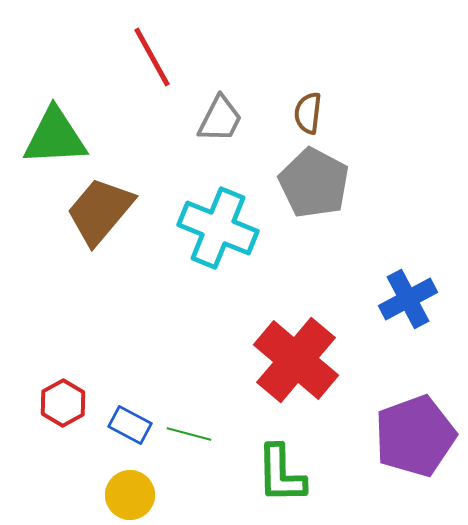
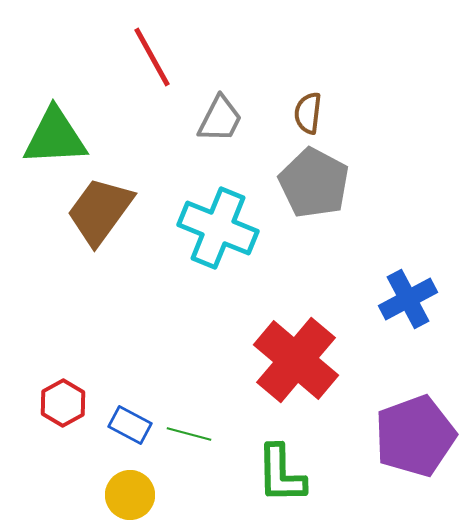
brown trapezoid: rotated 4 degrees counterclockwise
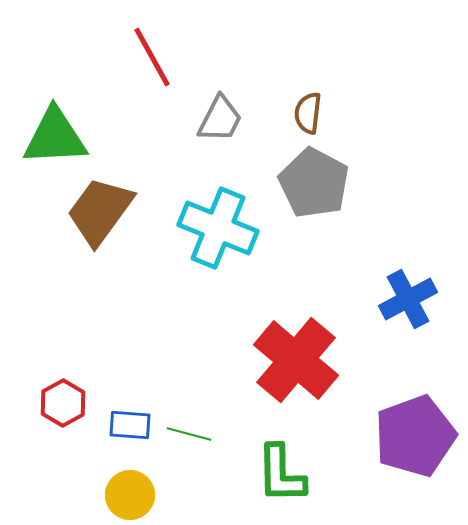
blue rectangle: rotated 24 degrees counterclockwise
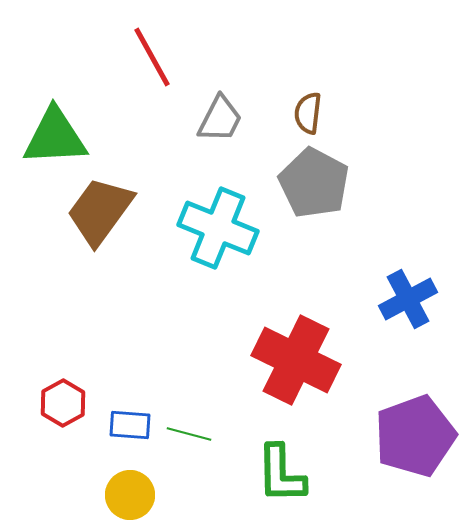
red cross: rotated 14 degrees counterclockwise
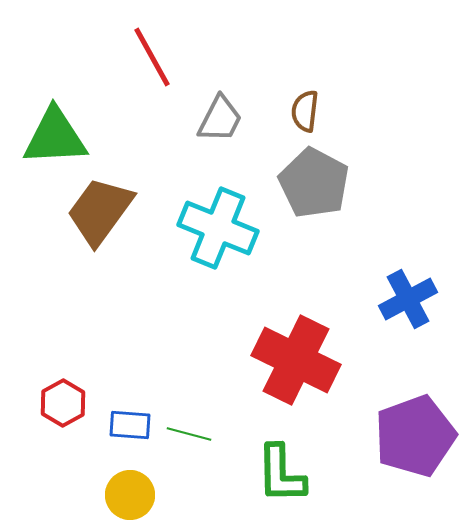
brown semicircle: moved 3 px left, 2 px up
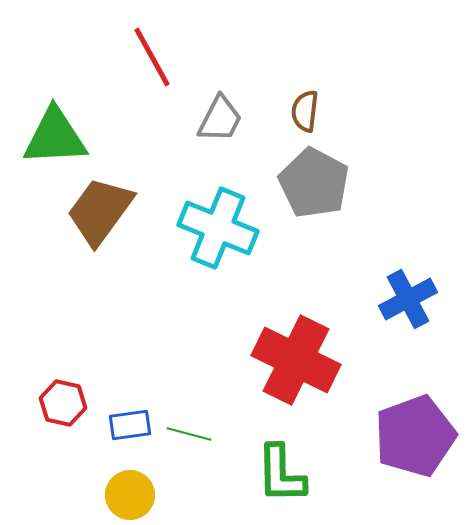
red hexagon: rotated 18 degrees counterclockwise
blue rectangle: rotated 12 degrees counterclockwise
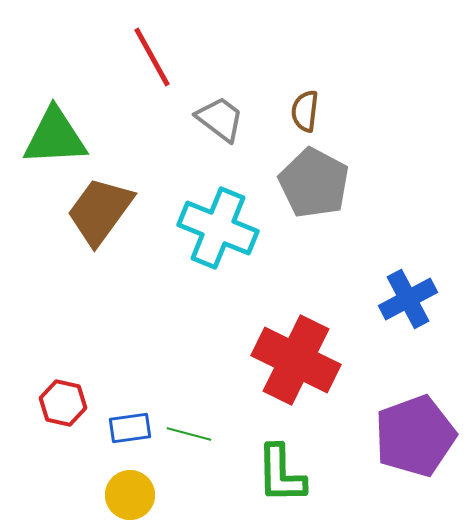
gray trapezoid: rotated 80 degrees counterclockwise
blue rectangle: moved 3 px down
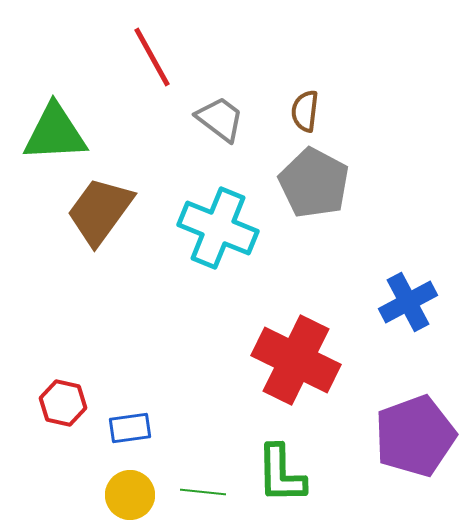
green triangle: moved 4 px up
blue cross: moved 3 px down
green line: moved 14 px right, 58 px down; rotated 9 degrees counterclockwise
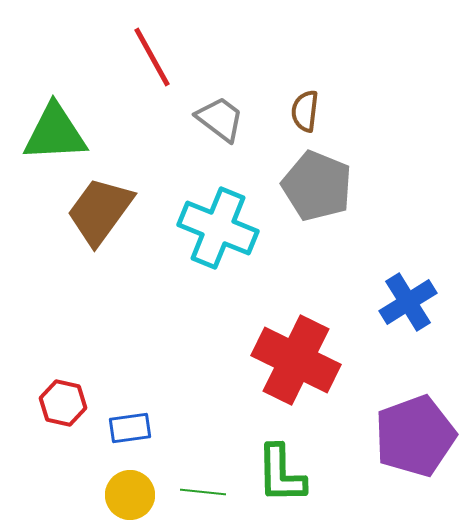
gray pentagon: moved 3 px right, 3 px down; rotated 6 degrees counterclockwise
blue cross: rotated 4 degrees counterclockwise
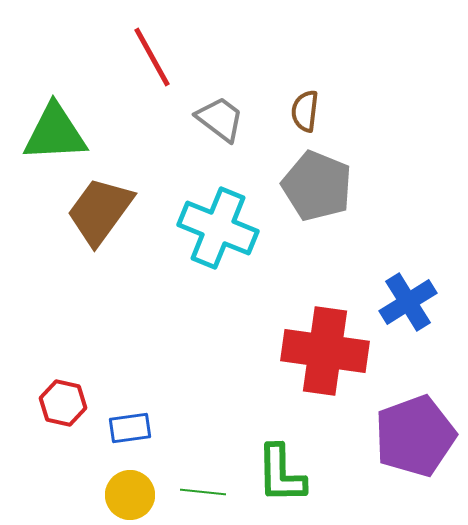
red cross: moved 29 px right, 9 px up; rotated 18 degrees counterclockwise
